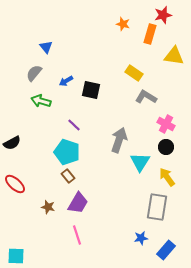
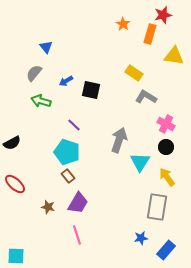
orange star: rotated 16 degrees clockwise
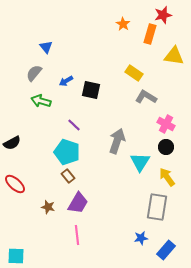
gray arrow: moved 2 px left, 1 px down
pink line: rotated 12 degrees clockwise
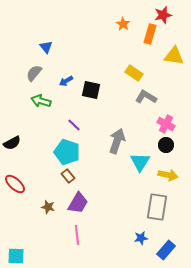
black circle: moved 2 px up
yellow arrow: moved 1 px right, 2 px up; rotated 138 degrees clockwise
